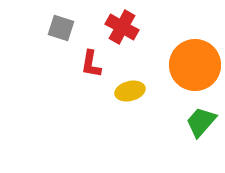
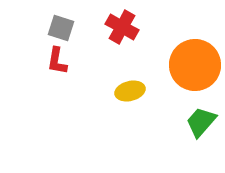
red L-shape: moved 34 px left, 3 px up
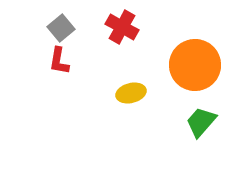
gray square: rotated 32 degrees clockwise
red L-shape: moved 2 px right
yellow ellipse: moved 1 px right, 2 px down
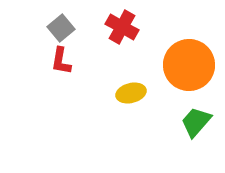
red L-shape: moved 2 px right
orange circle: moved 6 px left
green trapezoid: moved 5 px left
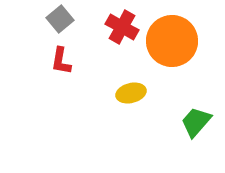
gray square: moved 1 px left, 9 px up
orange circle: moved 17 px left, 24 px up
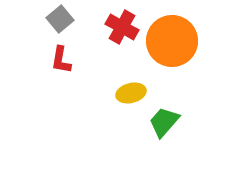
red L-shape: moved 1 px up
green trapezoid: moved 32 px left
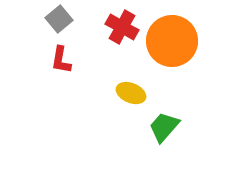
gray square: moved 1 px left
yellow ellipse: rotated 36 degrees clockwise
green trapezoid: moved 5 px down
